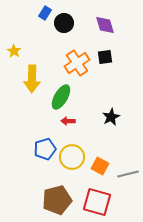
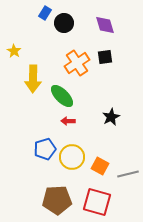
yellow arrow: moved 1 px right
green ellipse: moved 1 px right, 1 px up; rotated 75 degrees counterclockwise
brown pentagon: rotated 12 degrees clockwise
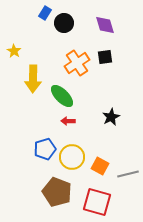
brown pentagon: moved 8 px up; rotated 24 degrees clockwise
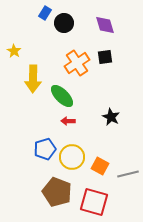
black star: rotated 18 degrees counterclockwise
red square: moved 3 px left
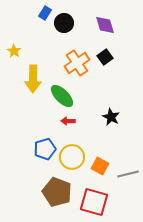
black square: rotated 28 degrees counterclockwise
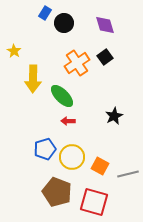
black star: moved 3 px right, 1 px up; rotated 18 degrees clockwise
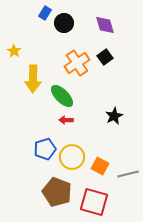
red arrow: moved 2 px left, 1 px up
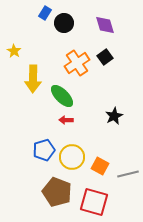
blue pentagon: moved 1 px left, 1 px down
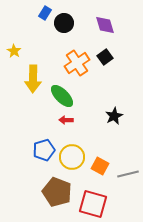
red square: moved 1 px left, 2 px down
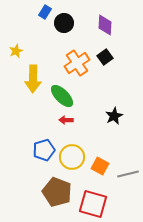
blue rectangle: moved 1 px up
purple diamond: rotated 20 degrees clockwise
yellow star: moved 2 px right; rotated 16 degrees clockwise
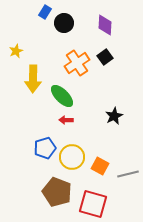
blue pentagon: moved 1 px right, 2 px up
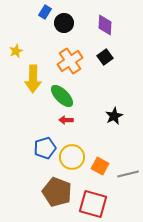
orange cross: moved 7 px left, 2 px up
